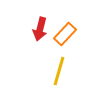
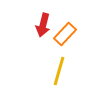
red arrow: moved 3 px right, 4 px up
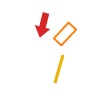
yellow line: moved 2 px up
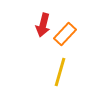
yellow line: moved 1 px right, 3 px down
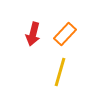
red arrow: moved 10 px left, 9 px down
